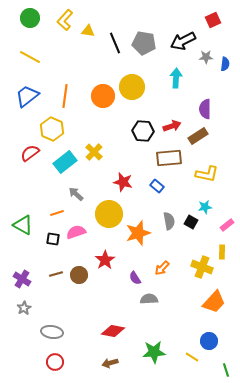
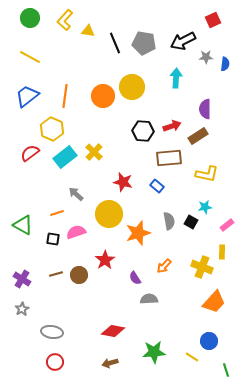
cyan rectangle at (65, 162): moved 5 px up
orange arrow at (162, 268): moved 2 px right, 2 px up
gray star at (24, 308): moved 2 px left, 1 px down
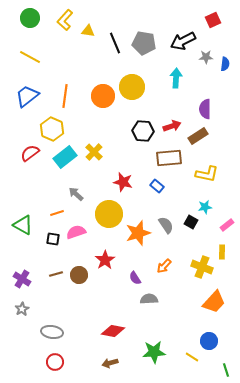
gray semicircle at (169, 221): moved 3 px left, 4 px down; rotated 24 degrees counterclockwise
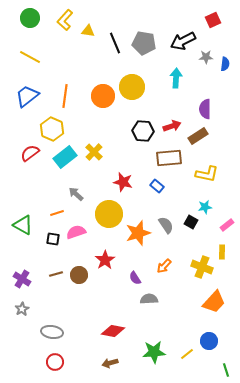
yellow line at (192, 357): moved 5 px left, 3 px up; rotated 72 degrees counterclockwise
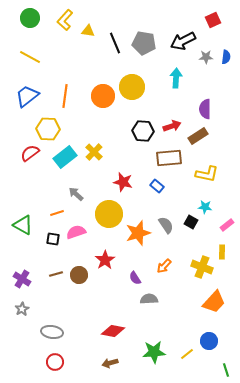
blue semicircle at (225, 64): moved 1 px right, 7 px up
yellow hexagon at (52, 129): moved 4 px left; rotated 20 degrees counterclockwise
cyan star at (205, 207): rotated 16 degrees clockwise
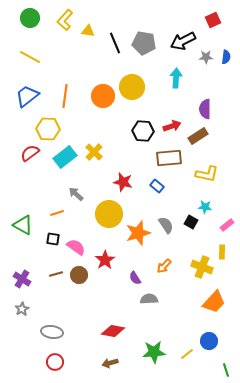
pink semicircle at (76, 232): moved 15 px down; rotated 54 degrees clockwise
